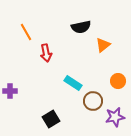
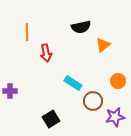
orange line: moved 1 px right; rotated 30 degrees clockwise
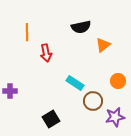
cyan rectangle: moved 2 px right
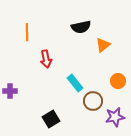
red arrow: moved 6 px down
cyan rectangle: rotated 18 degrees clockwise
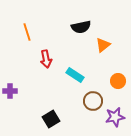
orange line: rotated 18 degrees counterclockwise
cyan rectangle: moved 8 px up; rotated 18 degrees counterclockwise
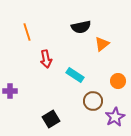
orange triangle: moved 1 px left, 1 px up
purple star: rotated 18 degrees counterclockwise
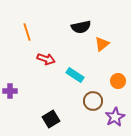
red arrow: rotated 60 degrees counterclockwise
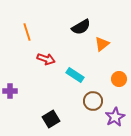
black semicircle: rotated 18 degrees counterclockwise
orange circle: moved 1 px right, 2 px up
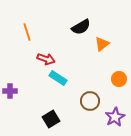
cyan rectangle: moved 17 px left, 3 px down
brown circle: moved 3 px left
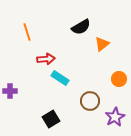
red arrow: rotated 24 degrees counterclockwise
cyan rectangle: moved 2 px right
